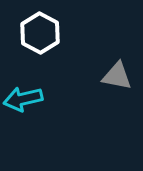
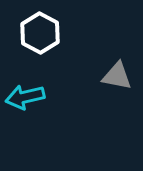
cyan arrow: moved 2 px right, 2 px up
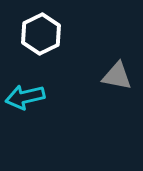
white hexagon: moved 1 px right, 1 px down; rotated 6 degrees clockwise
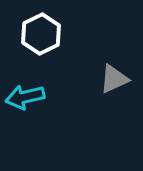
gray triangle: moved 3 px left, 3 px down; rotated 36 degrees counterclockwise
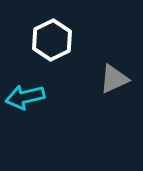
white hexagon: moved 11 px right, 6 px down
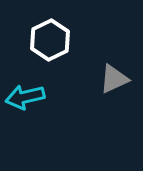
white hexagon: moved 2 px left
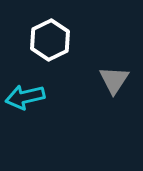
gray triangle: moved 1 px down; rotated 32 degrees counterclockwise
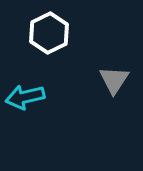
white hexagon: moved 1 px left, 7 px up
